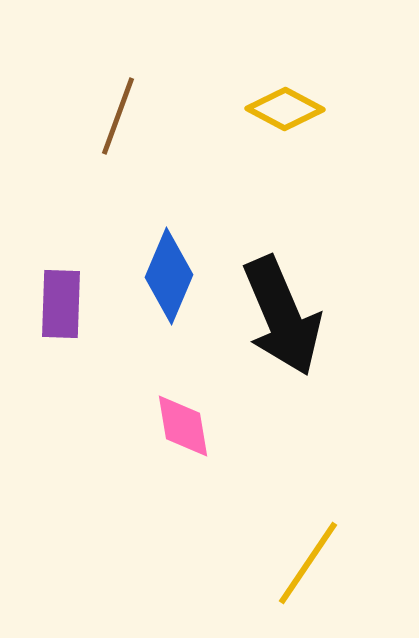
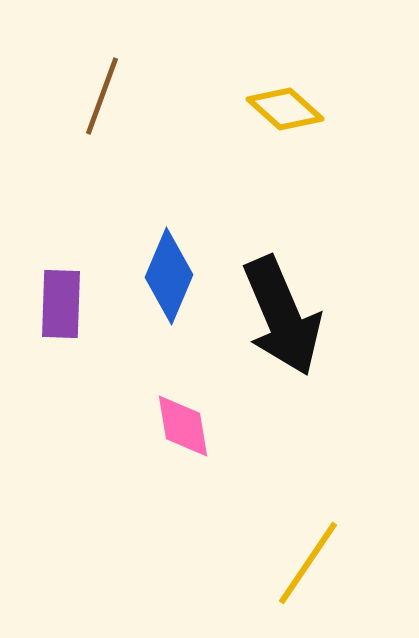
yellow diamond: rotated 14 degrees clockwise
brown line: moved 16 px left, 20 px up
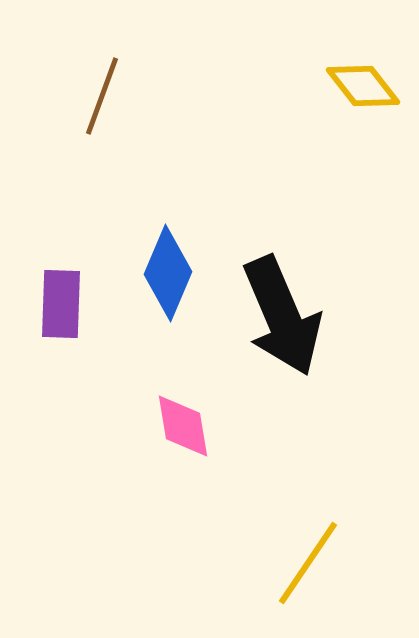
yellow diamond: moved 78 px right, 23 px up; rotated 10 degrees clockwise
blue diamond: moved 1 px left, 3 px up
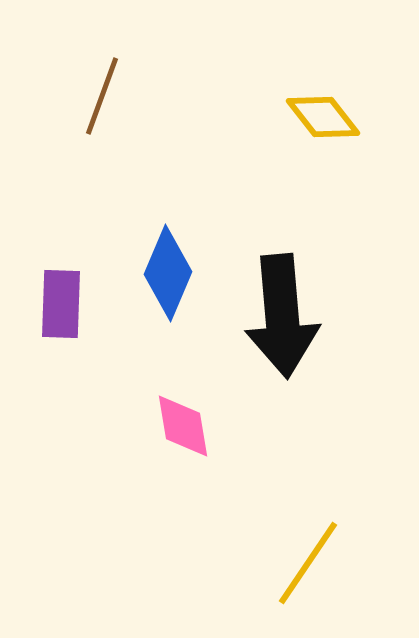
yellow diamond: moved 40 px left, 31 px down
black arrow: rotated 18 degrees clockwise
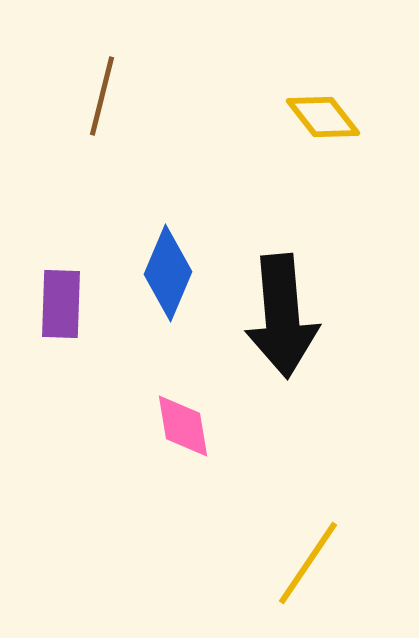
brown line: rotated 6 degrees counterclockwise
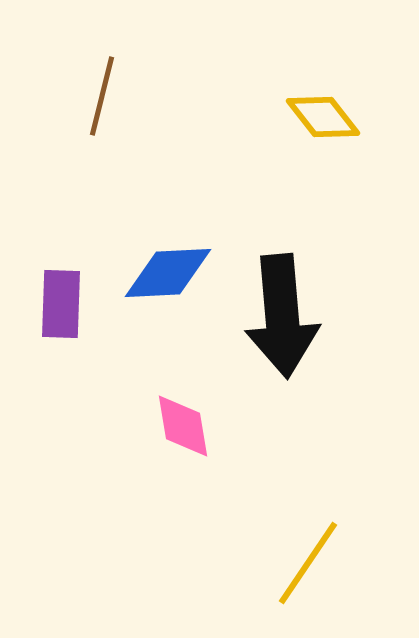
blue diamond: rotated 64 degrees clockwise
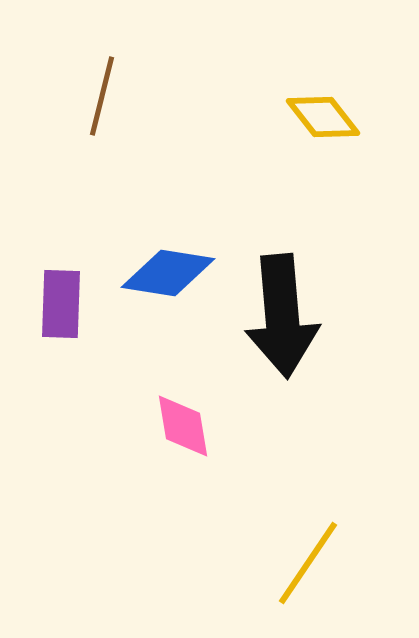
blue diamond: rotated 12 degrees clockwise
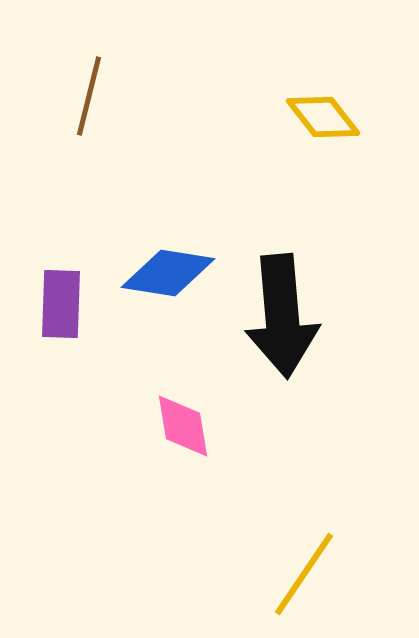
brown line: moved 13 px left
yellow line: moved 4 px left, 11 px down
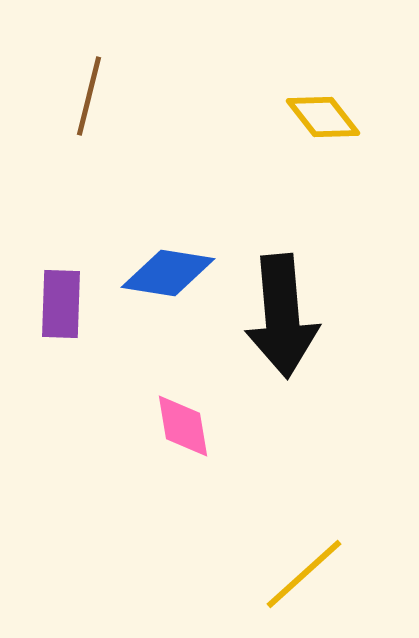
yellow line: rotated 14 degrees clockwise
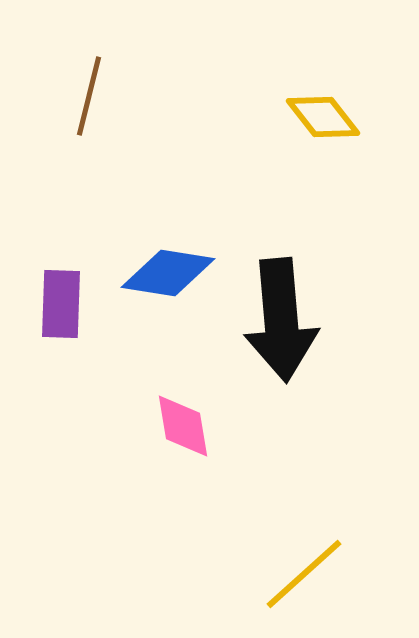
black arrow: moved 1 px left, 4 px down
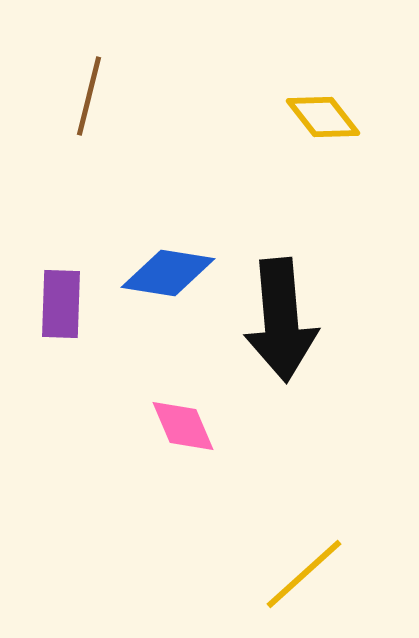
pink diamond: rotated 14 degrees counterclockwise
